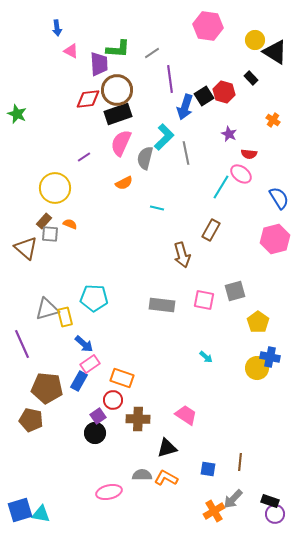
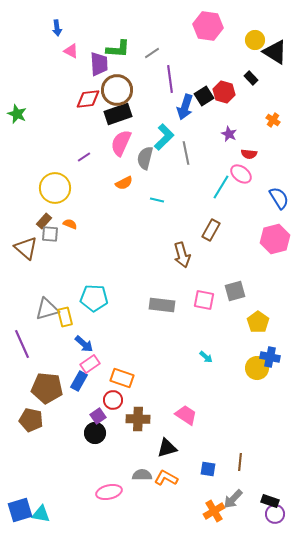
cyan line at (157, 208): moved 8 px up
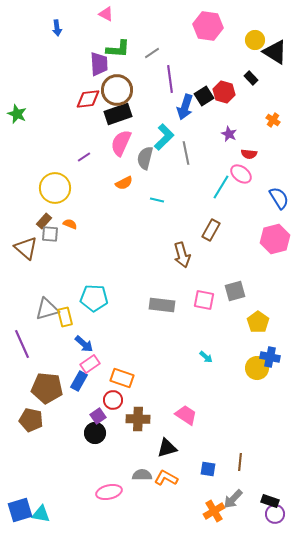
pink triangle at (71, 51): moved 35 px right, 37 px up
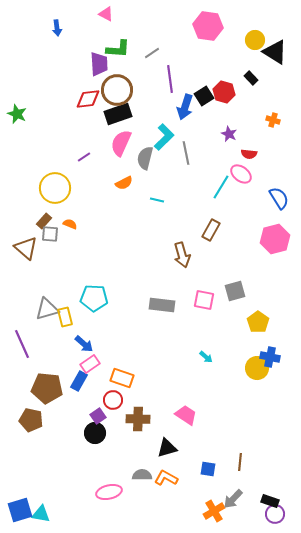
orange cross at (273, 120): rotated 16 degrees counterclockwise
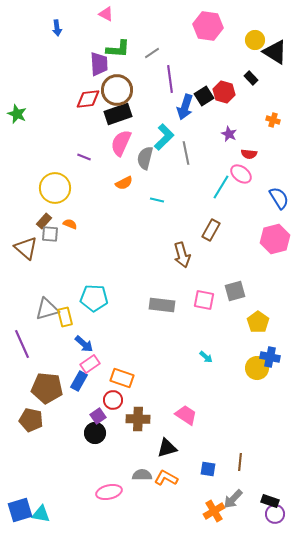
purple line at (84, 157): rotated 56 degrees clockwise
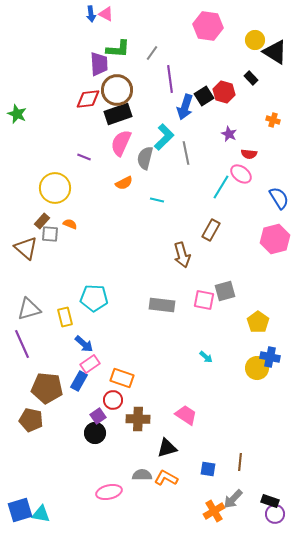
blue arrow at (57, 28): moved 34 px right, 14 px up
gray line at (152, 53): rotated 21 degrees counterclockwise
brown rectangle at (44, 221): moved 2 px left
gray square at (235, 291): moved 10 px left
gray triangle at (47, 309): moved 18 px left
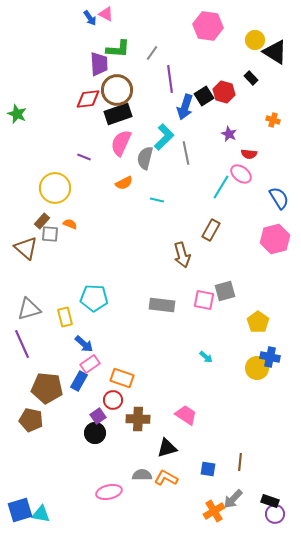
blue arrow at (91, 14): moved 1 px left, 4 px down; rotated 28 degrees counterclockwise
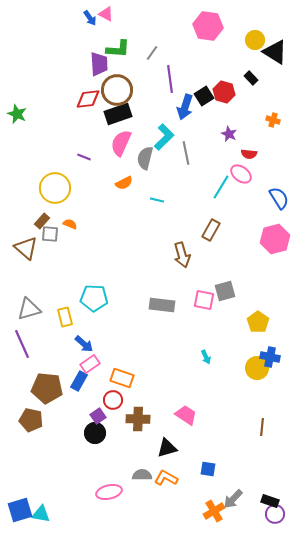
cyan arrow at (206, 357): rotated 24 degrees clockwise
brown line at (240, 462): moved 22 px right, 35 px up
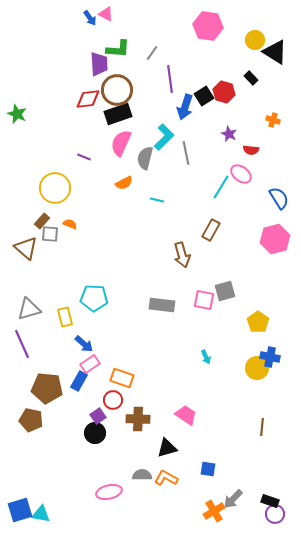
red semicircle at (249, 154): moved 2 px right, 4 px up
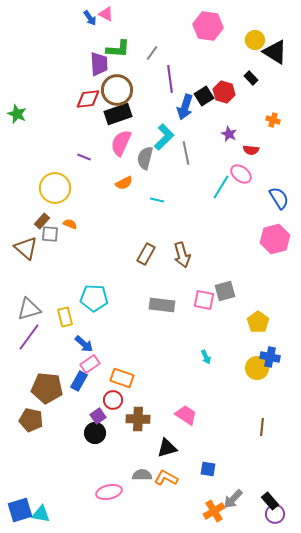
brown rectangle at (211, 230): moved 65 px left, 24 px down
purple line at (22, 344): moved 7 px right, 7 px up; rotated 60 degrees clockwise
black rectangle at (270, 501): rotated 30 degrees clockwise
